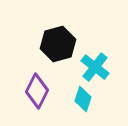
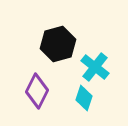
cyan diamond: moved 1 px right, 1 px up
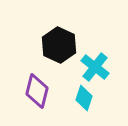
black hexagon: moved 1 px right, 1 px down; rotated 20 degrees counterclockwise
purple diamond: rotated 12 degrees counterclockwise
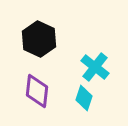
black hexagon: moved 20 px left, 6 px up
purple diamond: rotated 8 degrees counterclockwise
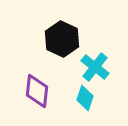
black hexagon: moved 23 px right
cyan diamond: moved 1 px right
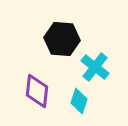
black hexagon: rotated 20 degrees counterclockwise
cyan diamond: moved 6 px left, 3 px down
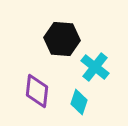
cyan diamond: moved 1 px down
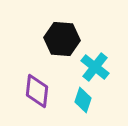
cyan diamond: moved 4 px right, 2 px up
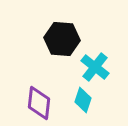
purple diamond: moved 2 px right, 12 px down
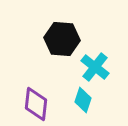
purple diamond: moved 3 px left, 1 px down
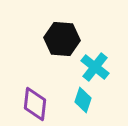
purple diamond: moved 1 px left
